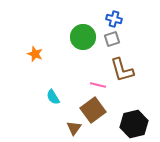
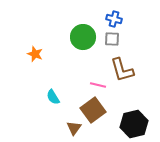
gray square: rotated 21 degrees clockwise
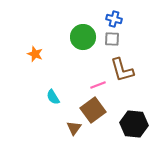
pink line: rotated 35 degrees counterclockwise
black hexagon: rotated 20 degrees clockwise
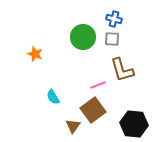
brown triangle: moved 1 px left, 2 px up
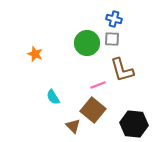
green circle: moved 4 px right, 6 px down
brown square: rotated 15 degrees counterclockwise
brown triangle: rotated 21 degrees counterclockwise
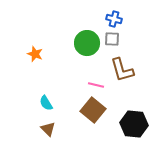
pink line: moved 2 px left; rotated 35 degrees clockwise
cyan semicircle: moved 7 px left, 6 px down
brown triangle: moved 25 px left, 3 px down
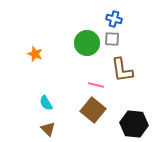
brown L-shape: rotated 8 degrees clockwise
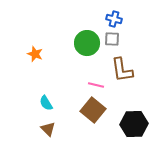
black hexagon: rotated 8 degrees counterclockwise
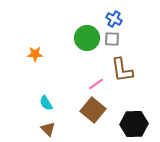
blue cross: rotated 14 degrees clockwise
green circle: moved 5 px up
orange star: rotated 21 degrees counterclockwise
pink line: moved 1 px up; rotated 49 degrees counterclockwise
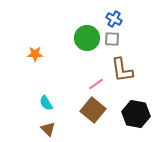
black hexagon: moved 2 px right, 10 px up; rotated 12 degrees clockwise
